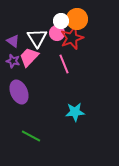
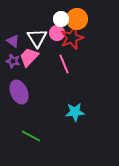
white circle: moved 2 px up
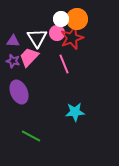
purple triangle: rotated 32 degrees counterclockwise
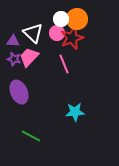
white triangle: moved 4 px left, 5 px up; rotated 15 degrees counterclockwise
purple star: moved 1 px right, 2 px up
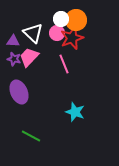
orange circle: moved 1 px left, 1 px down
cyan star: rotated 24 degrees clockwise
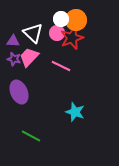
pink line: moved 3 px left, 2 px down; rotated 42 degrees counterclockwise
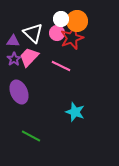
orange circle: moved 1 px right, 1 px down
purple star: rotated 24 degrees clockwise
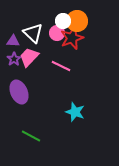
white circle: moved 2 px right, 2 px down
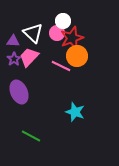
orange circle: moved 35 px down
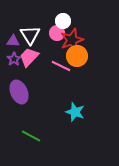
white triangle: moved 3 px left, 2 px down; rotated 15 degrees clockwise
red star: moved 2 px down
